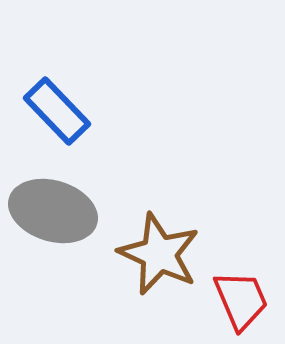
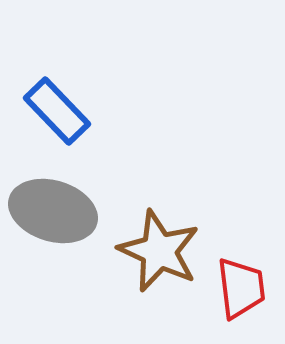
brown star: moved 3 px up
red trapezoid: moved 12 px up; rotated 16 degrees clockwise
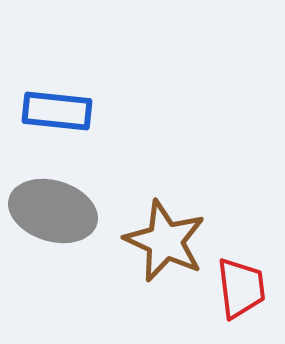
blue rectangle: rotated 40 degrees counterclockwise
brown star: moved 6 px right, 10 px up
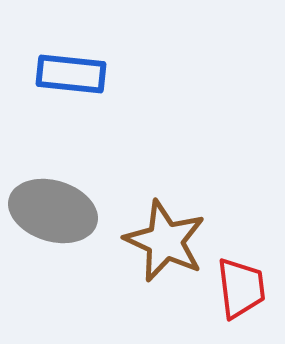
blue rectangle: moved 14 px right, 37 px up
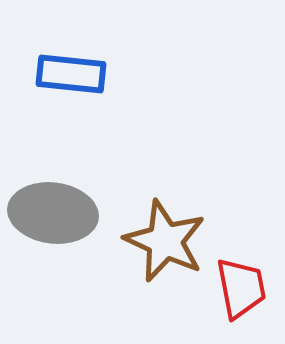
gray ellipse: moved 2 px down; rotated 10 degrees counterclockwise
red trapezoid: rotated 4 degrees counterclockwise
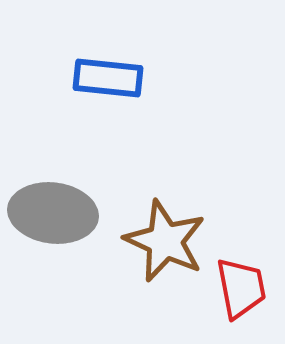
blue rectangle: moved 37 px right, 4 px down
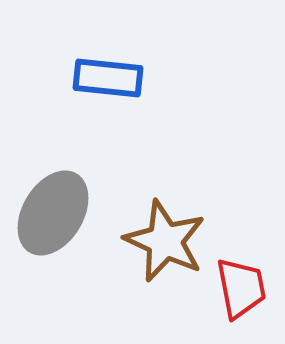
gray ellipse: rotated 66 degrees counterclockwise
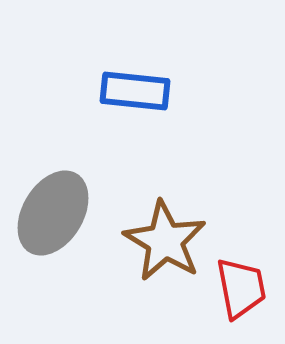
blue rectangle: moved 27 px right, 13 px down
brown star: rotated 6 degrees clockwise
